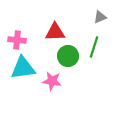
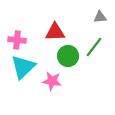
gray triangle: rotated 16 degrees clockwise
green line: rotated 20 degrees clockwise
cyan triangle: moved 1 px up; rotated 36 degrees counterclockwise
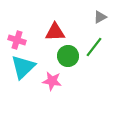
gray triangle: rotated 24 degrees counterclockwise
pink cross: rotated 12 degrees clockwise
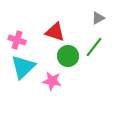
gray triangle: moved 2 px left, 1 px down
red triangle: rotated 20 degrees clockwise
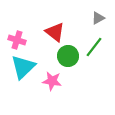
red triangle: rotated 20 degrees clockwise
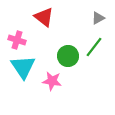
red triangle: moved 11 px left, 15 px up
cyan triangle: rotated 20 degrees counterclockwise
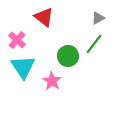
pink cross: rotated 24 degrees clockwise
green line: moved 3 px up
pink star: rotated 24 degrees clockwise
